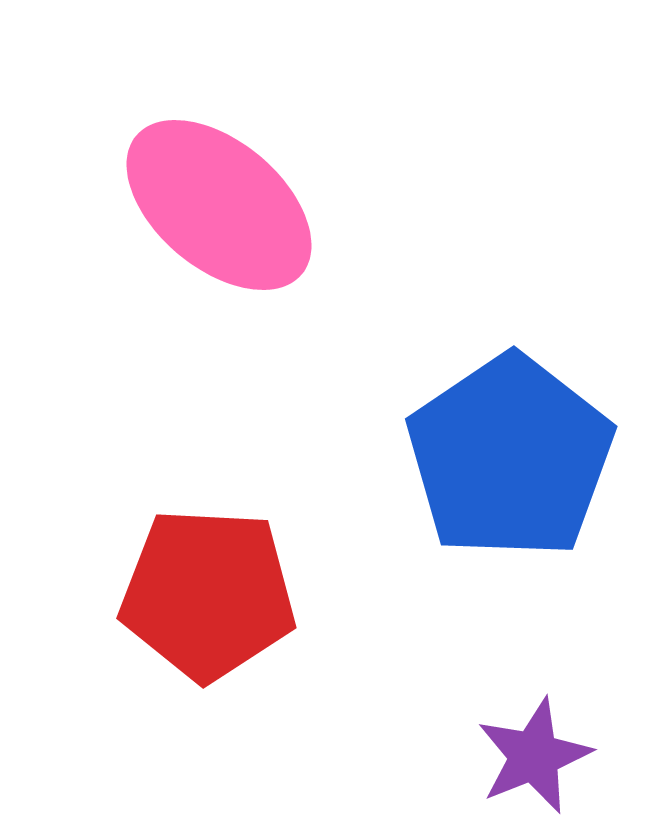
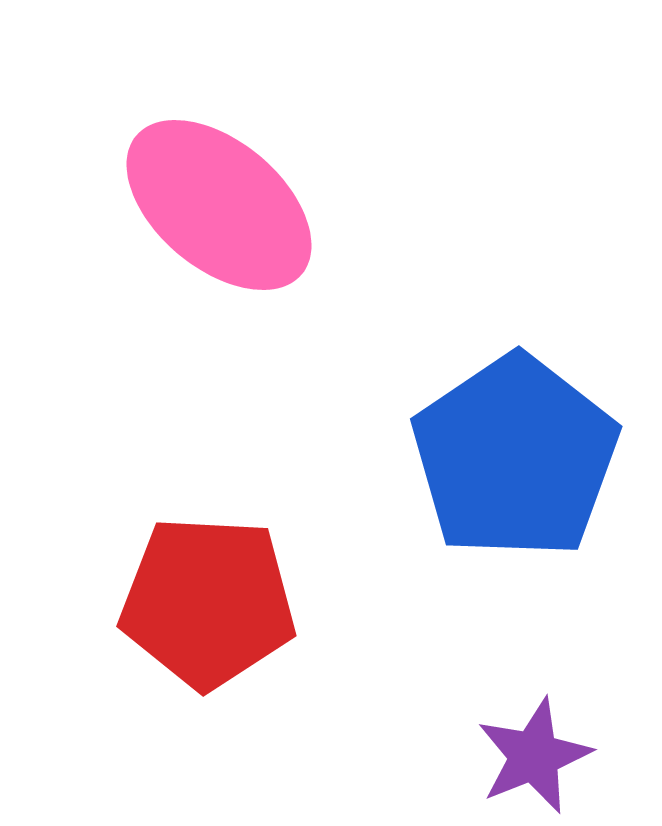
blue pentagon: moved 5 px right
red pentagon: moved 8 px down
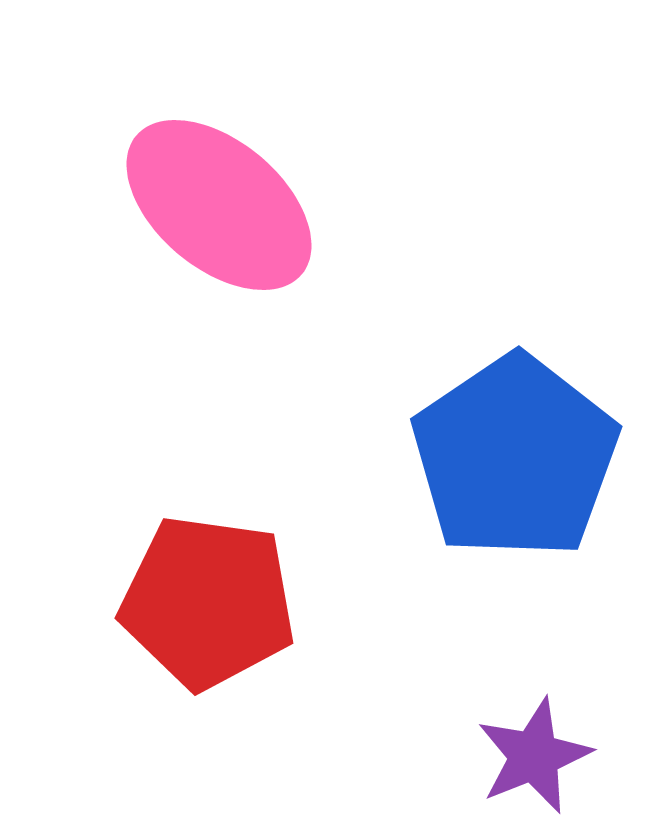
red pentagon: rotated 5 degrees clockwise
